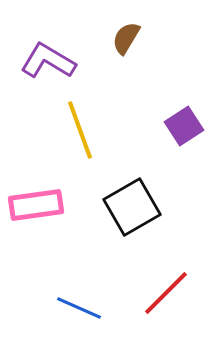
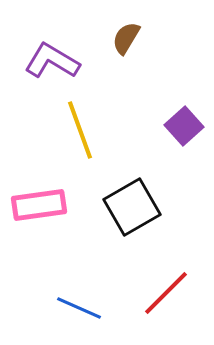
purple L-shape: moved 4 px right
purple square: rotated 9 degrees counterclockwise
pink rectangle: moved 3 px right
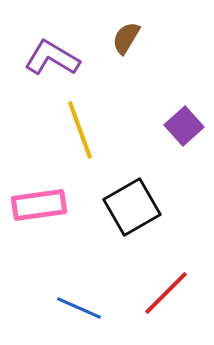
purple L-shape: moved 3 px up
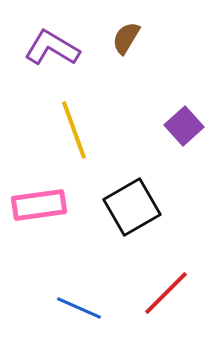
purple L-shape: moved 10 px up
yellow line: moved 6 px left
